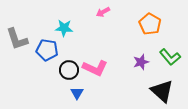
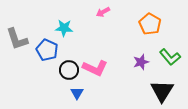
blue pentagon: rotated 15 degrees clockwise
black triangle: rotated 20 degrees clockwise
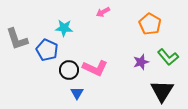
green L-shape: moved 2 px left
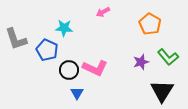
gray L-shape: moved 1 px left
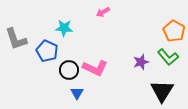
orange pentagon: moved 24 px right, 7 px down
blue pentagon: moved 1 px down
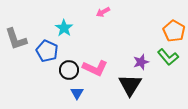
cyan star: rotated 30 degrees clockwise
black triangle: moved 32 px left, 6 px up
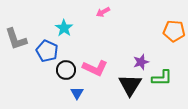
orange pentagon: rotated 25 degrees counterclockwise
green L-shape: moved 6 px left, 21 px down; rotated 50 degrees counterclockwise
black circle: moved 3 px left
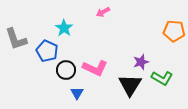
green L-shape: rotated 30 degrees clockwise
